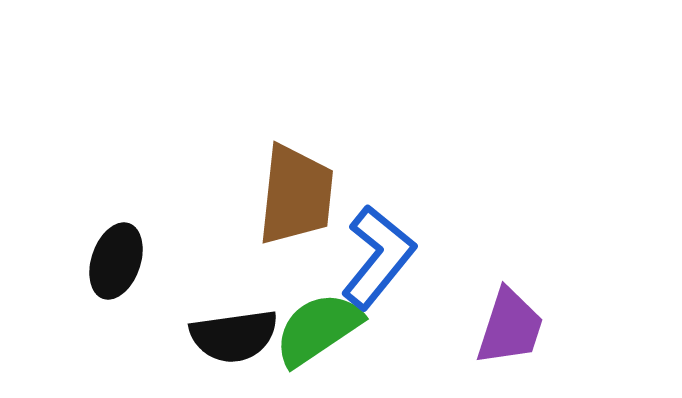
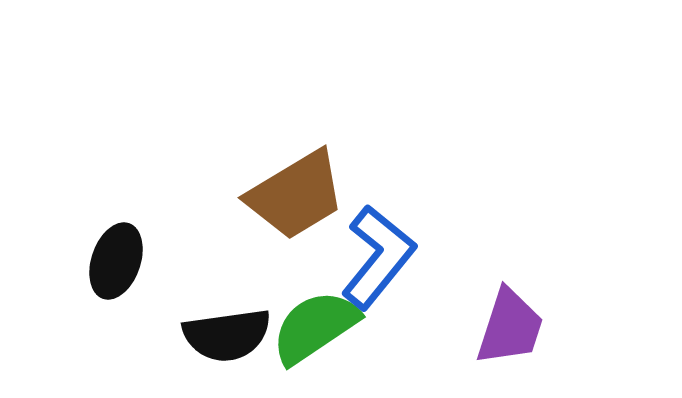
brown trapezoid: rotated 53 degrees clockwise
green semicircle: moved 3 px left, 2 px up
black semicircle: moved 7 px left, 1 px up
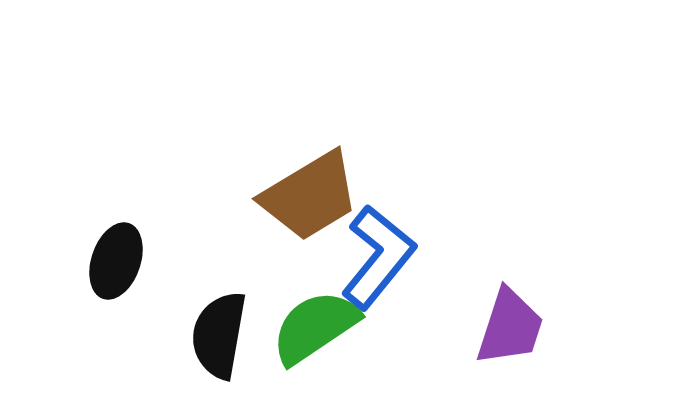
brown trapezoid: moved 14 px right, 1 px down
black semicircle: moved 8 px left; rotated 108 degrees clockwise
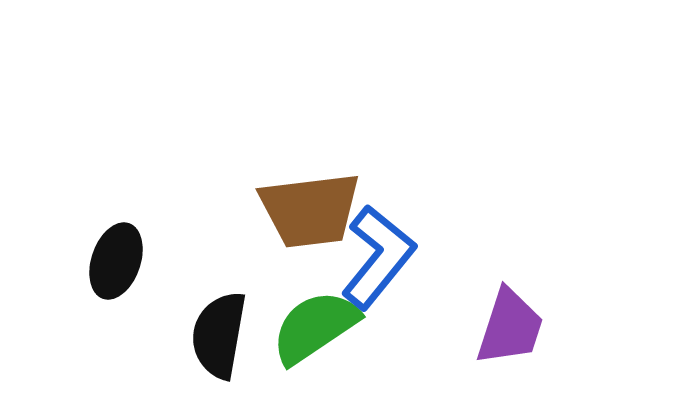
brown trapezoid: moved 14 px down; rotated 24 degrees clockwise
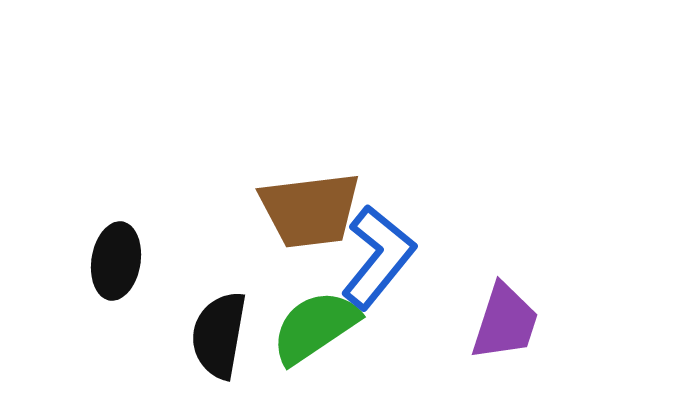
black ellipse: rotated 10 degrees counterclockwise
purple trapezoid: moved 5 px left, 5 px up
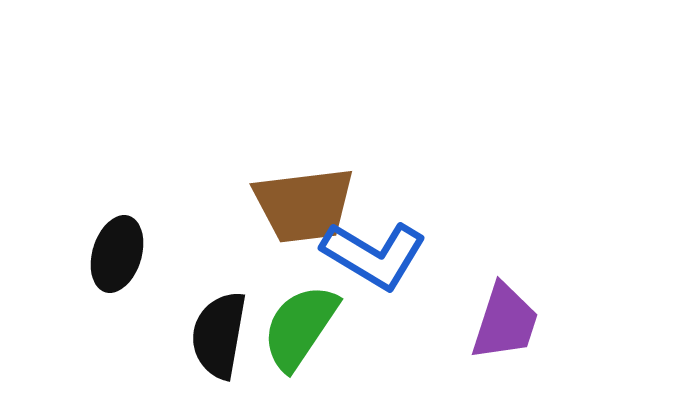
brown trapezoid: moved 6 px left, 5 px up
blue L-shape: moved 4 px left, 2 px up; rotated 82 degrees clockwise
black ellipse: moved 1 px right, 7 px up; rotated 8 degrees clockwise
green semicircle: moved 15 px left; rotated 22 degrees counterclockwise
